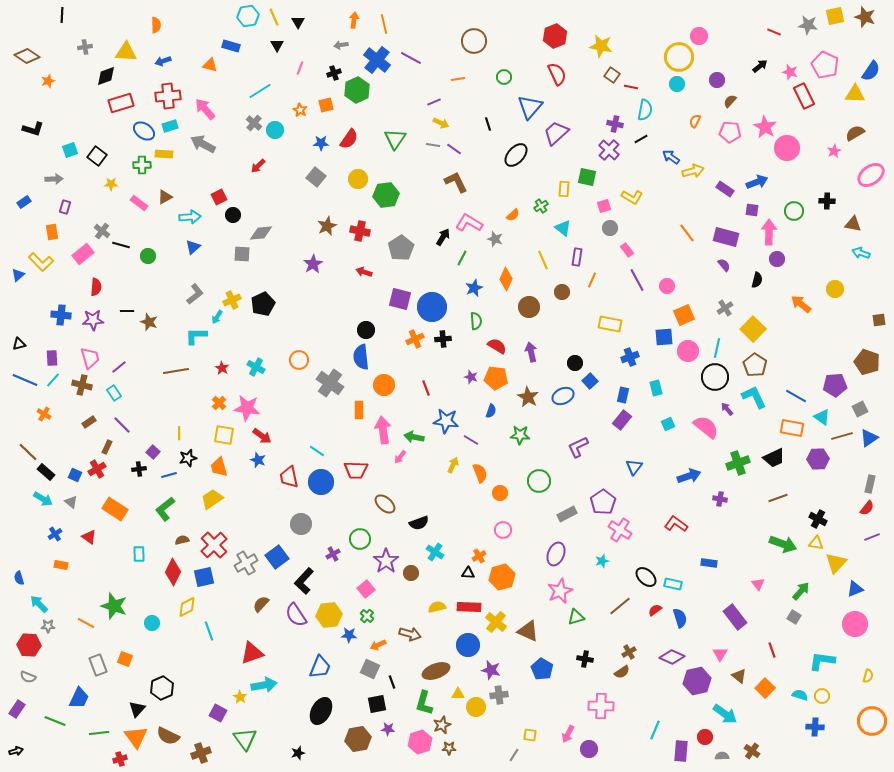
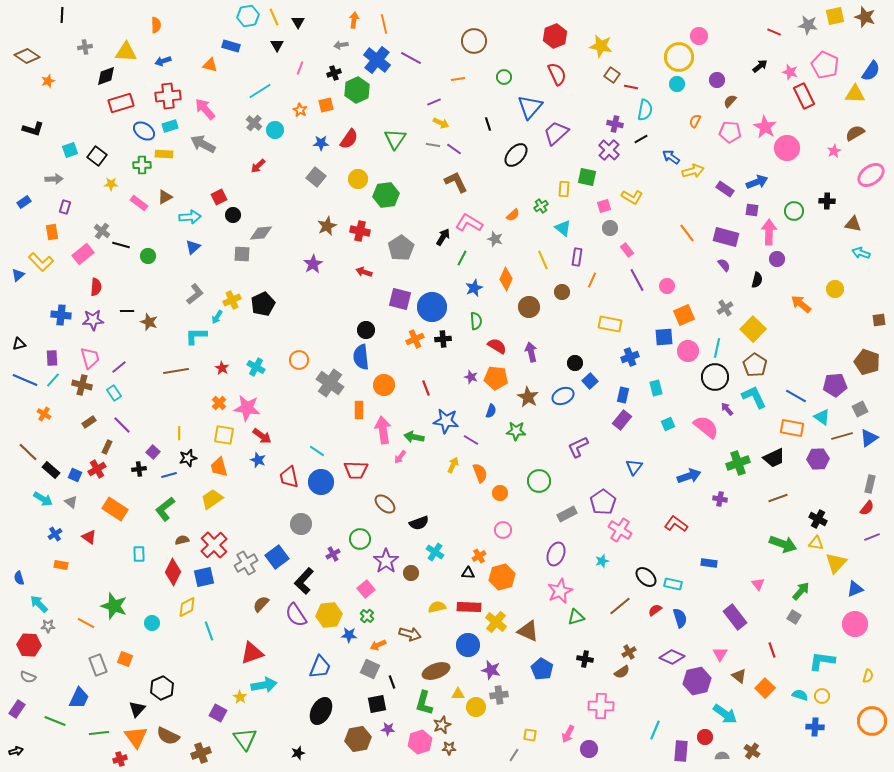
green star at (520, 435): moved 4 px left, 4 px up
black rectangle at (46, 472): moved 5 px right, 2 px up
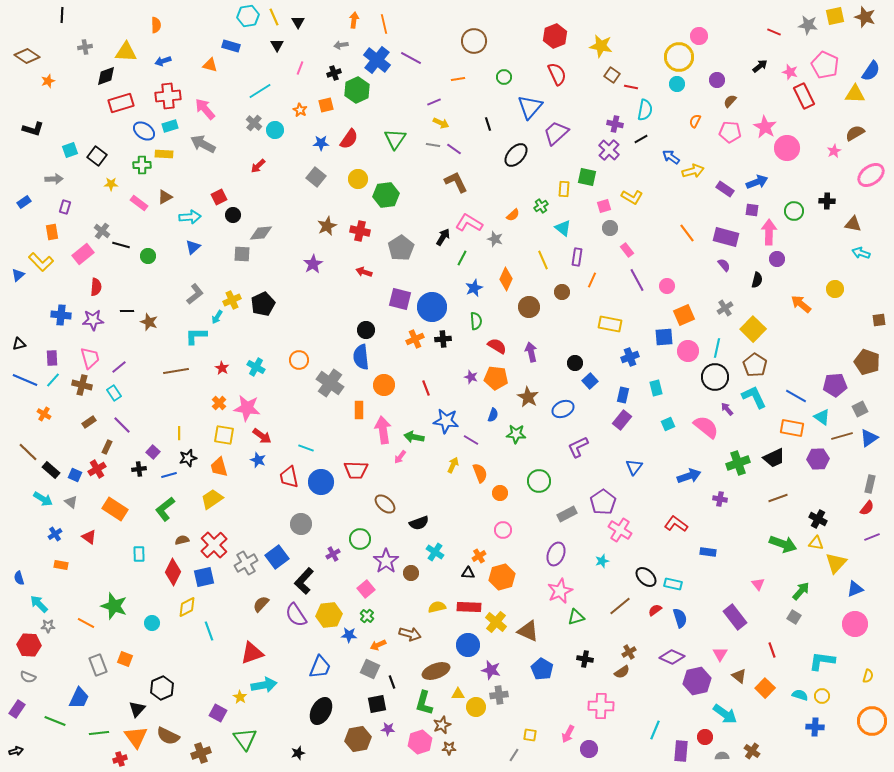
blue ellipse at (563, 396): moved 13 px down
blue semicircle at (491, 411): moved 2 px right, 4 px down
green star at (516, 431): moved 3 px down
cyan line at (317, 451): moved 11 px left, 3 px up; rotated 14 degrees counterclockwise
blue rectangle at (709, 563): moved 1 px left, 11 px up
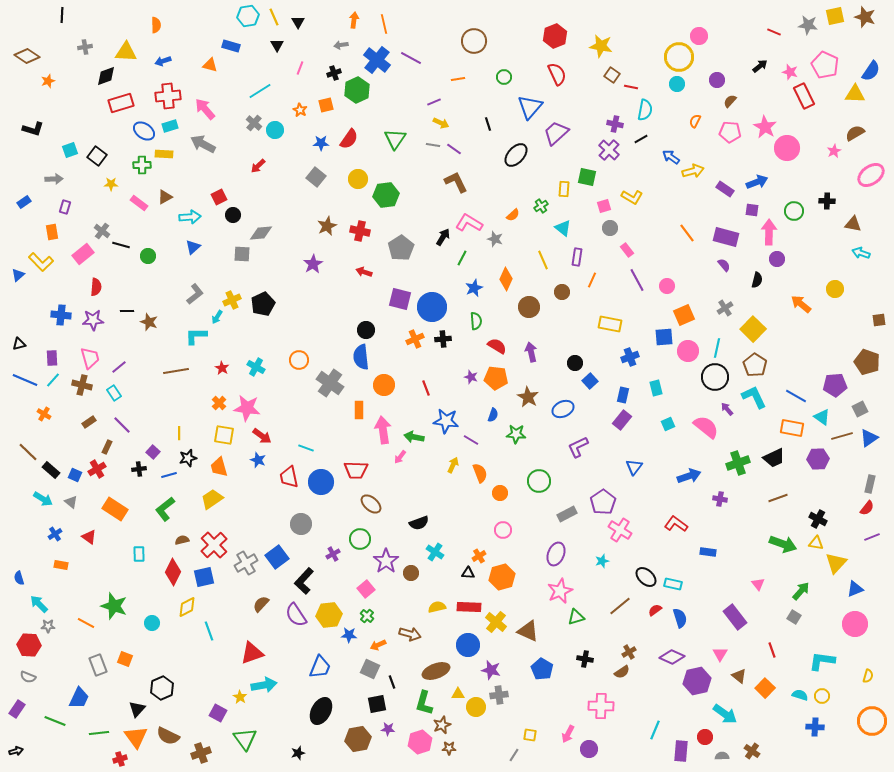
brown ellipse at (385, 504): moved 14 px left
